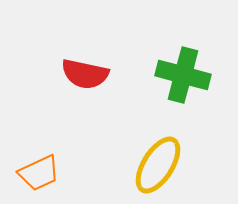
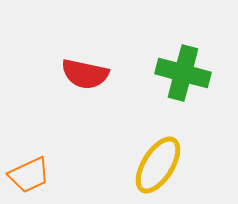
green cross: moved 2 px up
orange trapezoid: moved 10 px left, 2 px down
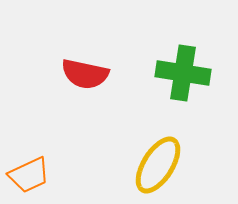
green cross: rotated 6 degrees counterclockwise
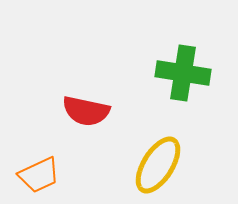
red semicircle: moved 1 px right, 37 px down
orange trapezoid: moved 10 px right
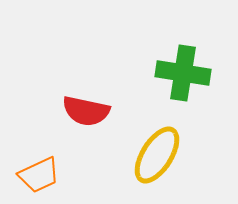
yellow ellipse: moved 1 px left, 10 px up
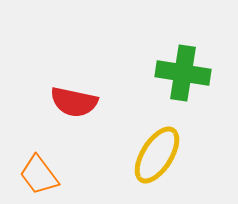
red semicircle: moved 12 px left, 9 px up
orange trapezoid: rotated 78 degrees clockwise
